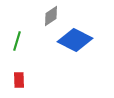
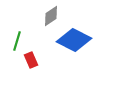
blue diamond: moved 1 px left
red rectangle: moved 12 px right, 20 px up; rotated 21 degrees counterclockwise
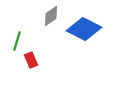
blue diamond: moved 10 px right, 11 px up
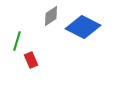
blue diamond: moved 1 px left, 2 px up
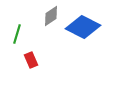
green line: moved 7 px up
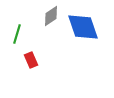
blue diamond: rotated 44 degrees clockwise
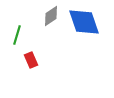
blue diamond: moved 1 px right, 5 px up
green line: moved 1 px down
